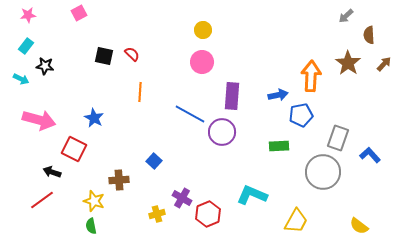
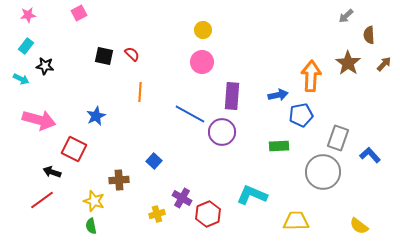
blue star: moved 2 px right, 2 px up; rotated 18 degrees clockwise
yellow trapezoid: rotated 120 degrees counterclockwise
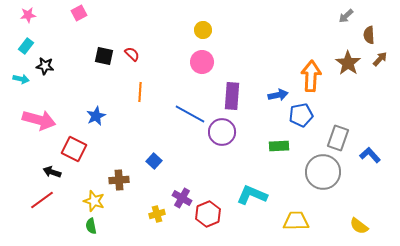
brown arrow: moved 4 px left, 5 px up
cyan arrow: rotated 14 degrees counterclockwise
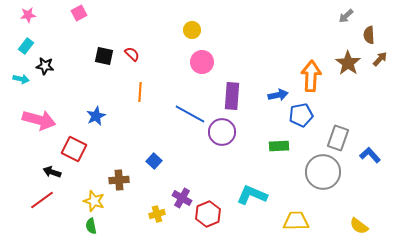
yellow circle: moved 11 px left
